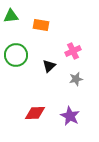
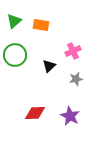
green triangle: moved 3 px right, 5 px down; rotated 35 degrees counterclockwise
green circle: moved 1 px left
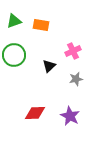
green triangle: rotated 21 degrees clockwise
green circle: moved 1 px left
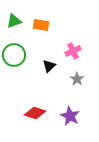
gray star: moved 1 px right; rotated 24 degrees counterclockwise
red diamond: rotated 20 degrees clockwise
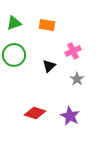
green triangle: moved 2 px down
orange rectangle: moved 6 px right
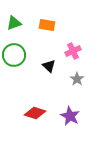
black triangle: rotated 32 degrees counterclockwise
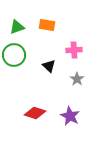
green triangle: moved 3 px right, 4 px down
pink cross: moved 1 px right, 1 px up; rotated 21 degrees clockwise
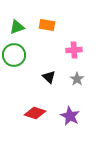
black triangle: moved 11 px down
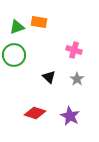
orange rectangle: moved 8 px left, 3 px up
pink cross: rotated 21 degrees clockwise
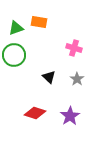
green triangle: moved 1 px left, 1 px down
pink cross: moved 2 px up
purple star: rotated 12 degrees clockwise
